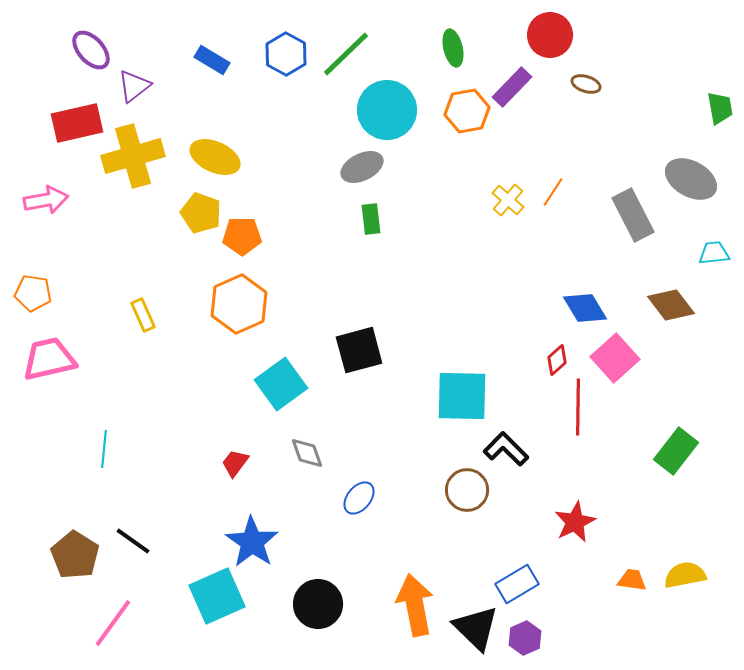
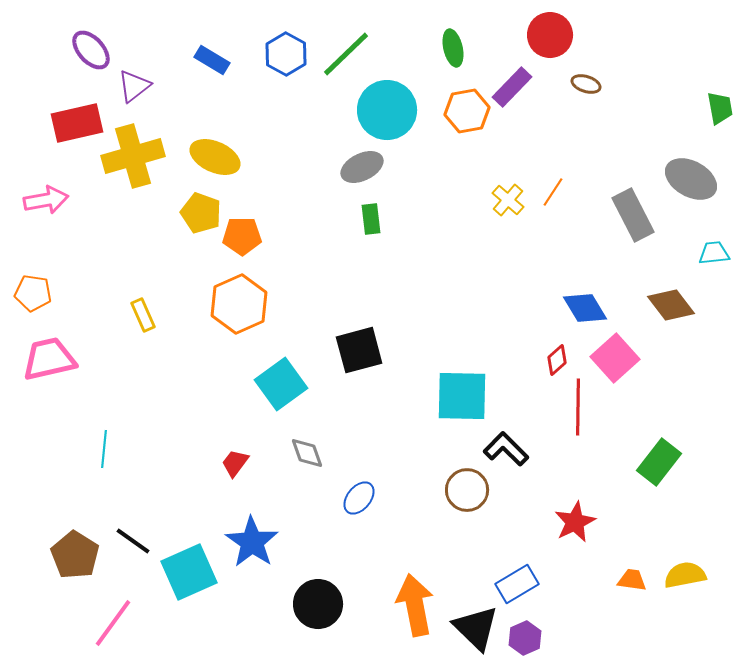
green rectangle at (676, 451): moved 17 px left, 11 px down
cyan square at (217, 596): moved 28 px left, 24 px up
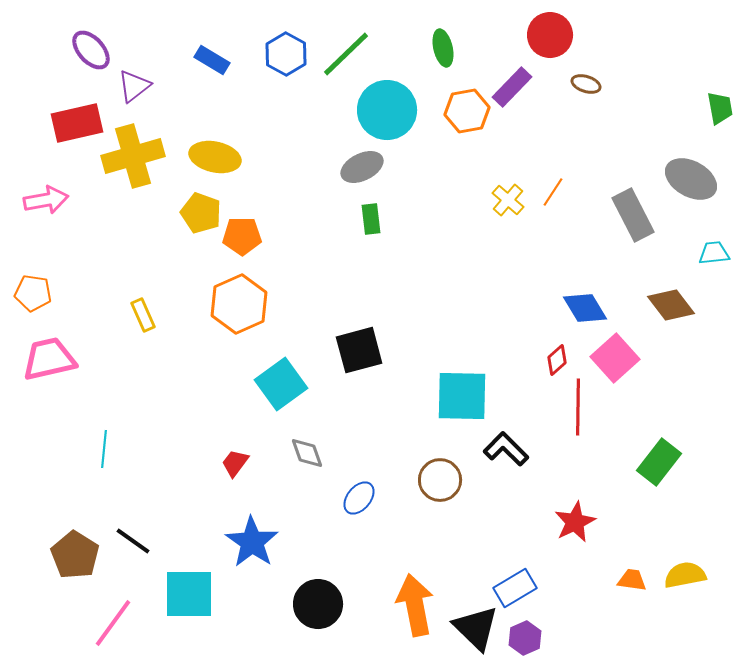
green ellipse at (453, 48): moved 10 px left
yellow ellipse at (215, 157): rotated 12 degrees counterclockwise
brown circle at (467, 490): moved 27 px left, 10 px up
cyan square at (189, 572): moved 22 px down; rotated 24 degrees clockwise
blue rectangle at (517, 584): moved 2 px left, 4 px down
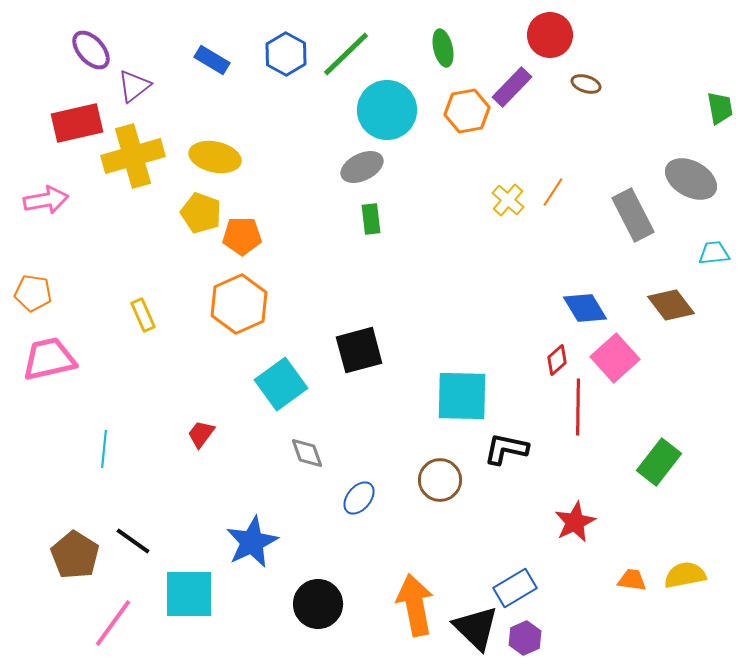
black L-shape at (506, 449): rotated 33 degrees counterclockwise
red trapezoid at (235, 463): moved 34 px left, 29 px up
blue star at (252, 542): rotated 12 degrees clockwise
